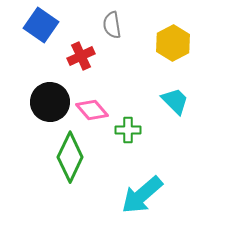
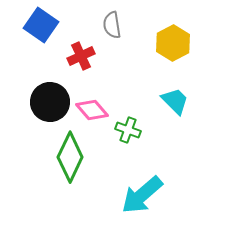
green cross: rotated 20 degrees clockwise
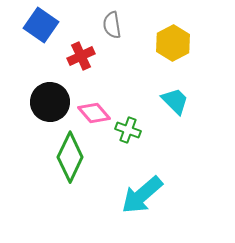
pink diamond: moved 2 px right, 3 px down
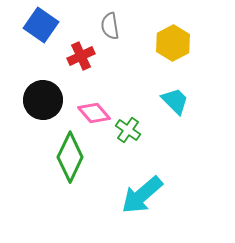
gray semicircle: moved 2 px left, 1 px down
black circle: moved 7 px left, 2 px up
green cross: rotated 15 degrees clockwise
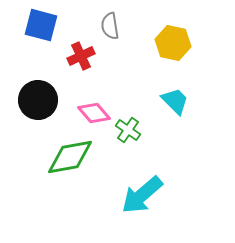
blue square: rotated 20 degrees counterclockwise
yellow hexagon: rotated 20 degrees counterclockwise
black circle: moved 5 px left
green diamond: rotated 54 degrees clockwise
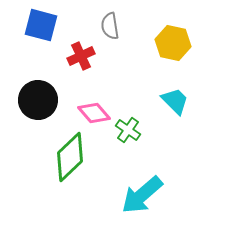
green diamond: rotated 33 degrees counterclockwise
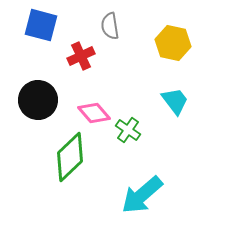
cyan trapezoid: rotated 8 degrees clockwise
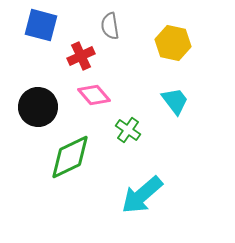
black circle: moved 7 px down
pink diamond: moved 18 px up
green diamond: rotated 18 degrees clockwise
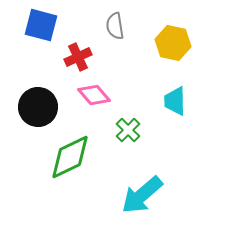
gray semicircle: moved 5 px right
red cross: moved 3 px left, 1 px down
cyan trapezoid: rotated 144 degrees counterclockwise
green cross: rotated 10 degrees clockwise
